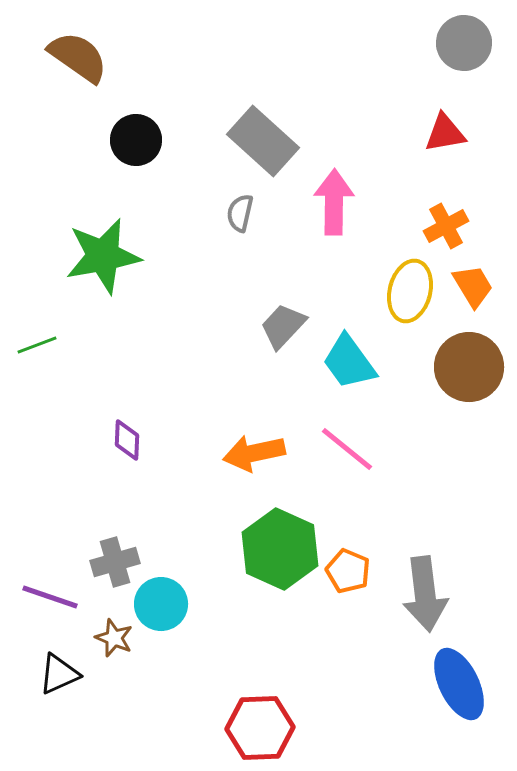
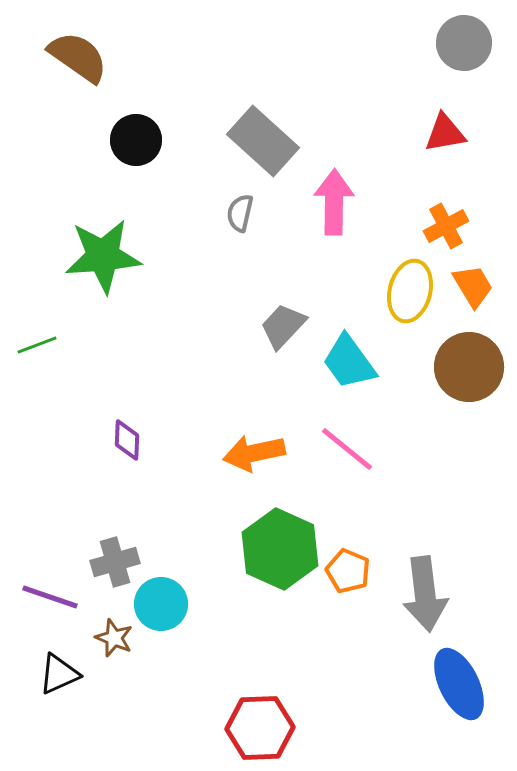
green star: rotated 6 degrees clockwise
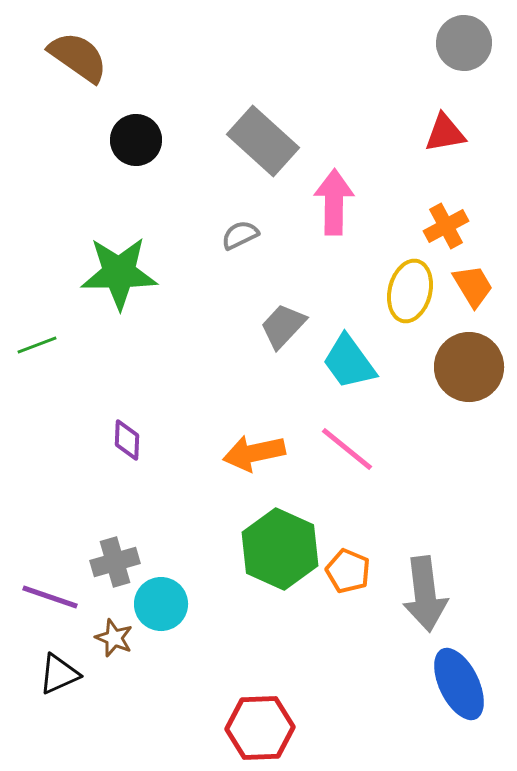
gray semicircle: moved 22 px down; rotated 51 degrees clockwise
green star: moved 16 px right, 17 px down; rotated 4 degrees clockwise
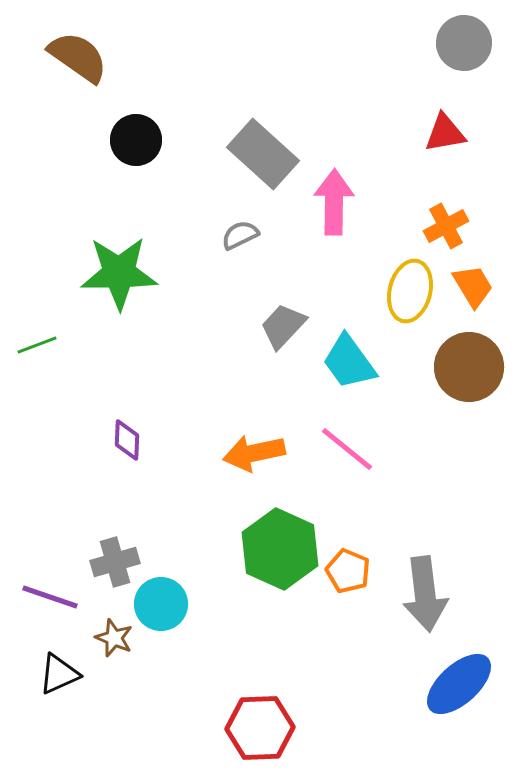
gray rectangle: moved 13 px down
blue ellipse: rotated 74 degrees clockwise
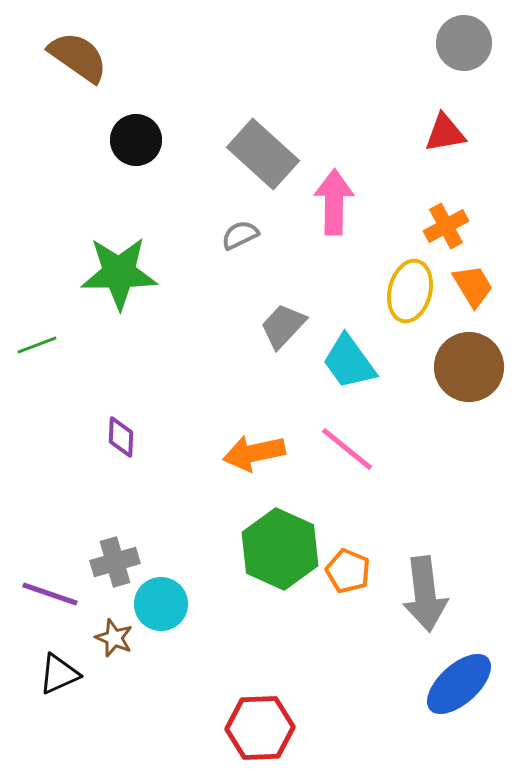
purple diamond: moved 6 px left, 3 px up
purple line: moved 3 px up
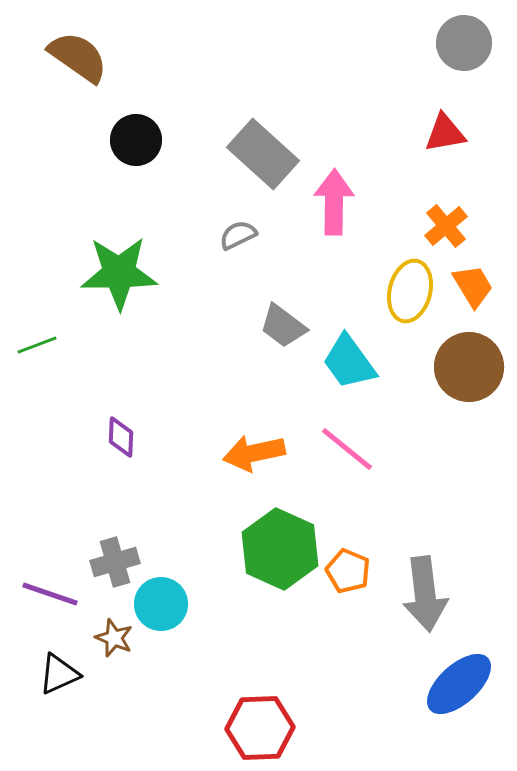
orange cross: rotated 12 degrees counterclockwise
gray semicircle: moved 2 px left
gray trapezoid: rotated 96 degrees counterclockwise
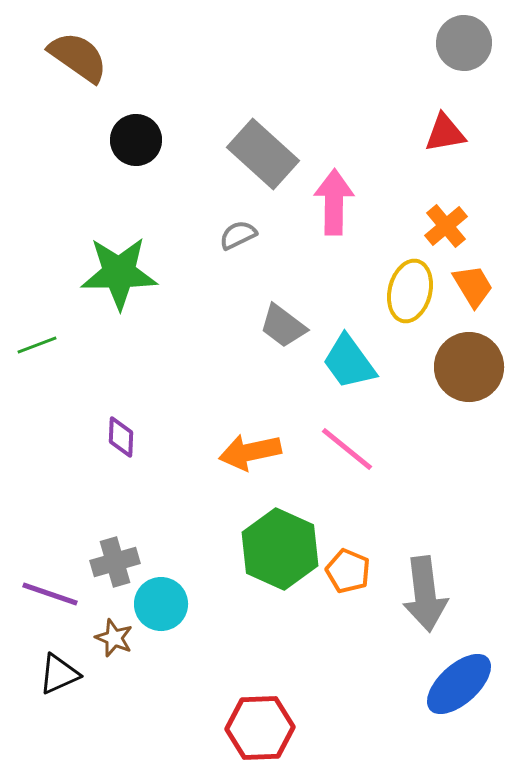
orange arrow: moved 4 px left, 1 px up
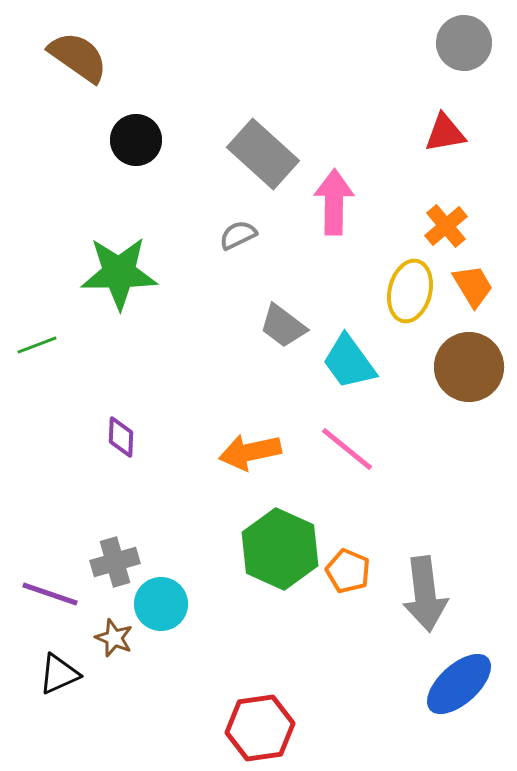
red hexagon: rotated 6 degrees counterclockwise
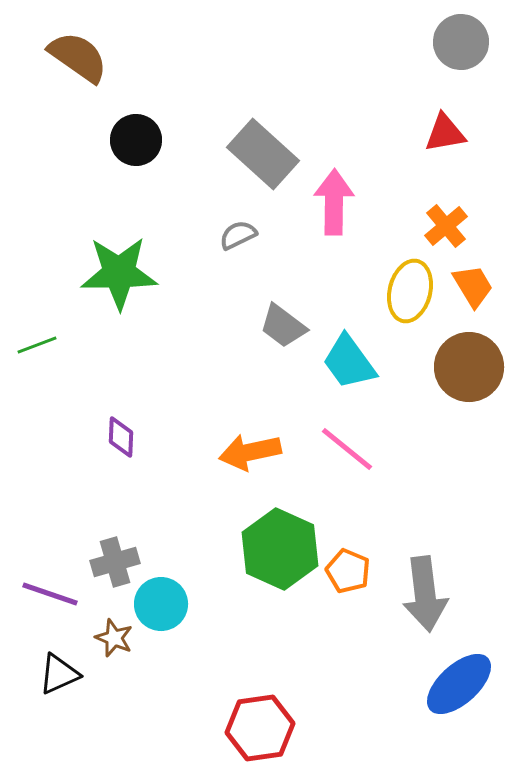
gray circle: moved 3 px left, 1 px up
